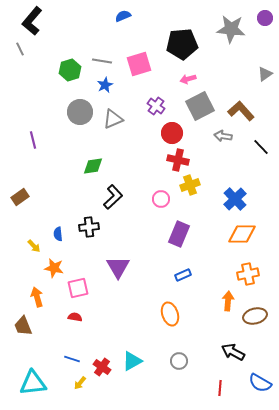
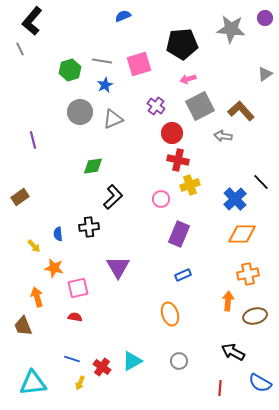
black line at (261, 147): moved 35 px down
yellow arrow at (80, 383): rotated 16 degrees counterclockwise
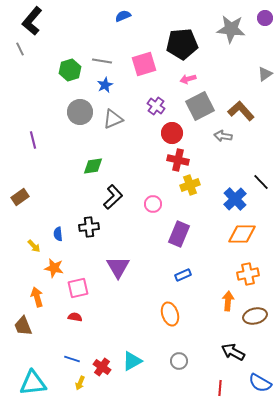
pink square at (139, 64): moved 5 px right
pink circle at (161, 199): moved 8 px left, 5 px down
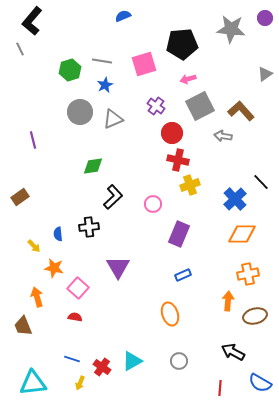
pink square at (78, 288): rotated 35 degrees counterclockwise
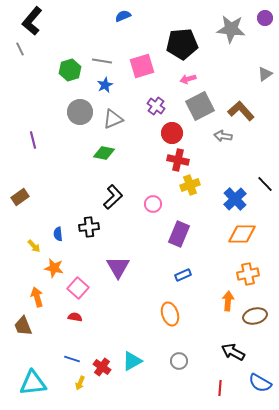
pink square at (144, 64): moved 2 px left, 2 px down
green diamond at (93, 166): moved 11 px right, 13 px up; rotated 20 degrees clockwise
black line at (261, 182): moved 4 px right, 2 px down
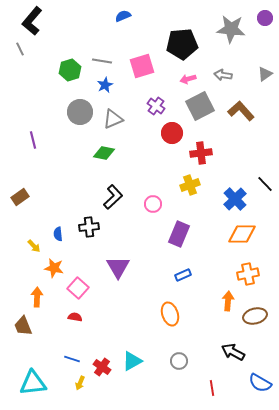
gray arrow at (223, 136): moved 61 px up
red cross at (178, 160): moved 23 px right, 7 px up; rotated 20 degrees counterclockwise
orange arrow at (37, 297): rotated 18 degrees clockwise
red line at (220, 388): moved 8 px left; rotated 14 degrees counterclockwise
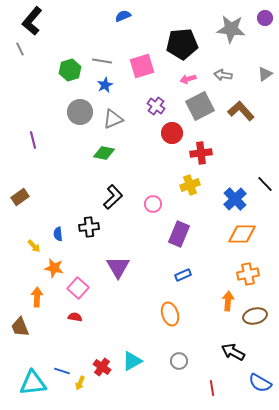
brown trapezoid at (23, 326): moved 3 px left, 1 px down
blue line at (72, 359): moved 10 px left, 12 px down
